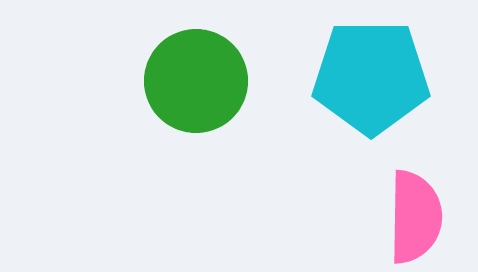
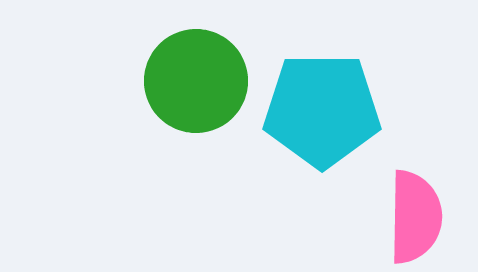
cyan pentagon: moved 49 px left, 33 px down
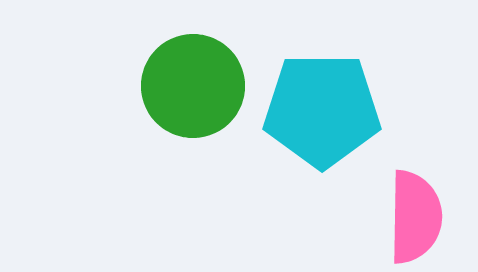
green circle: moved 3 px left, 5 px down
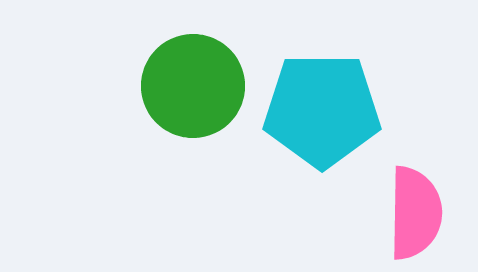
pink semicircle: moved 4 px up
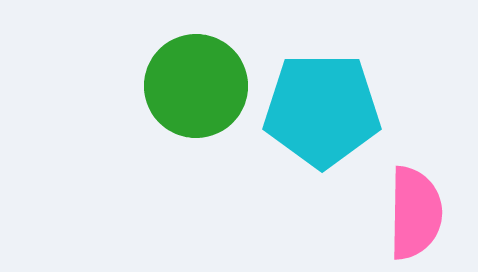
green circle: moved 3 px right
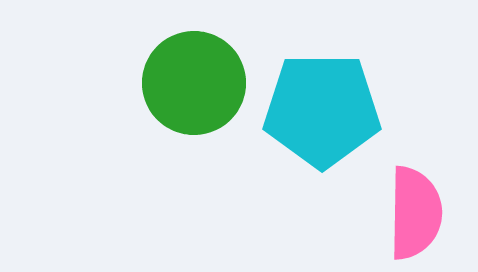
green circle: moved 2 px left, 3 px up
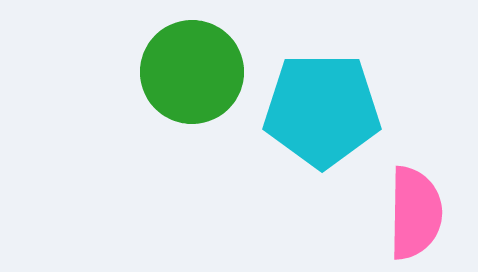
green circle: moved 2 px left, 11 px up
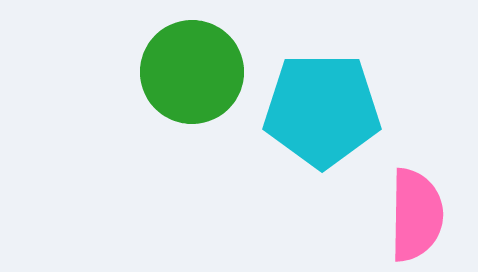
pink semicircle: moved 1 px right, 2 px down
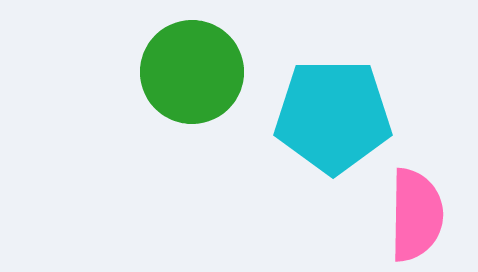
cyan pentagon: moved 11 px right, 6 px down
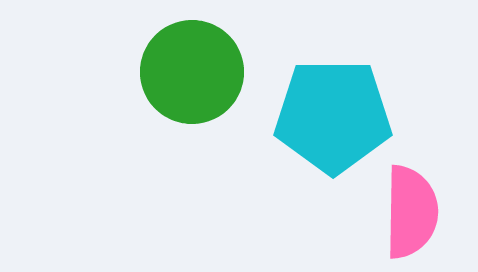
pink semicircle: moved 5 px left, 3 px up
